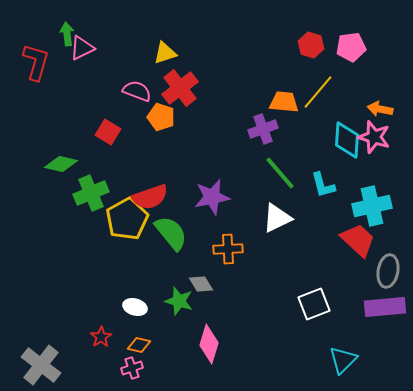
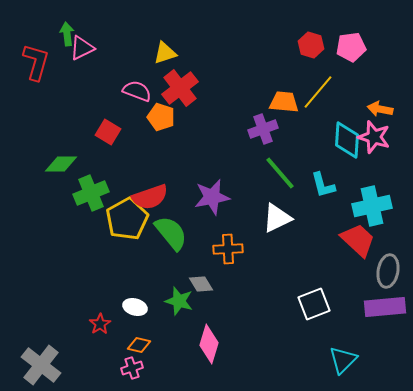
green diamond: rotated 12 degrees counterclockwise
red star: moved 1 px left, 13 px up
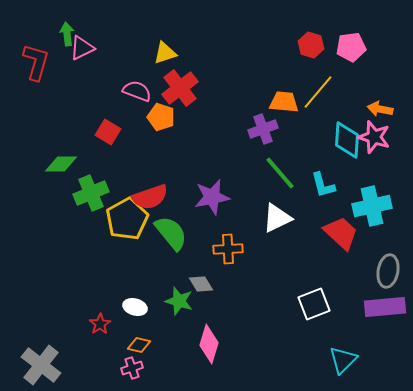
red trapezoid: moved 17 px left, 7 px up
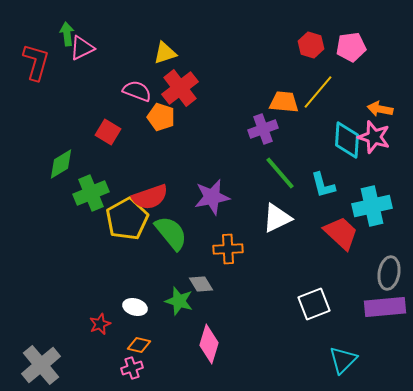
green diamond: rotated 32 degrees counterclockwise
gray ellipse: moved 1 px right, 2 px down
red star: rotated 10 degrees clockwise
gray cross: rotated 12 degrees clockwise
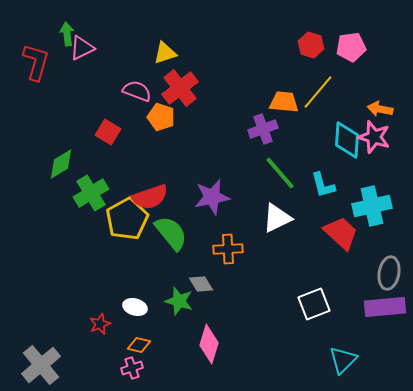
green cross: rotated 8 degrees counterclockwise
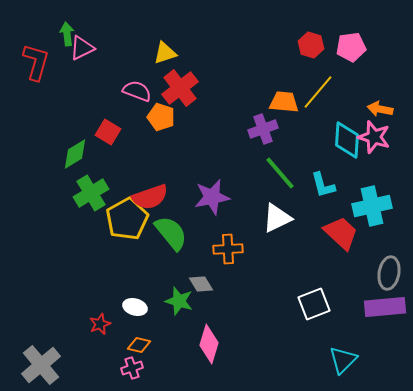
green diamond: moved 14 px right, 10 px up
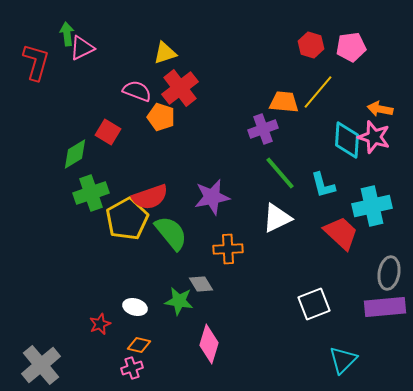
green cross: rotated 12 degrees clockwise
green star: rotated 8 degrees counterclockwise
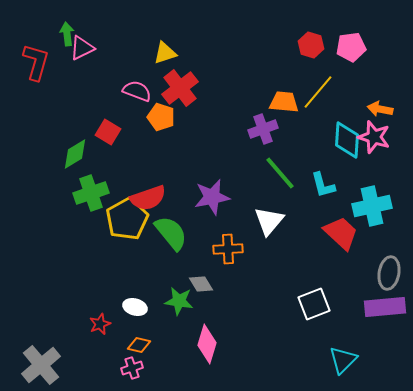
red semicircle: moved 2 px left, 1 px down
white triangle: moved 8 px left, 3 px down; rotated 24 degrees counterclockwise
pink diamond: moved 2 px left
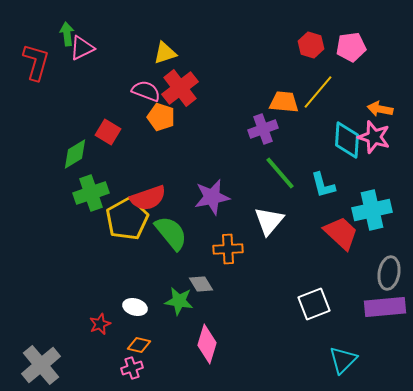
pink semicircle: moved 9 px right
cyan cross: moved 4 px down
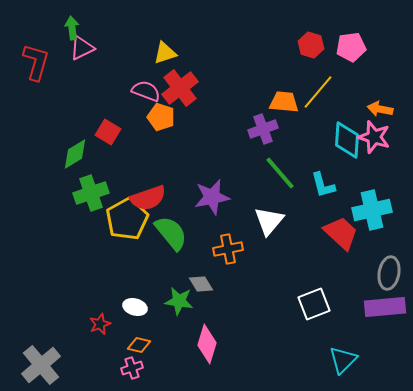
green arrow: moved 5 px right, 6 px up
orange cross: rotated 8 degrees counterclockwise
